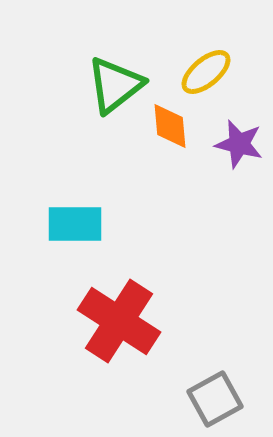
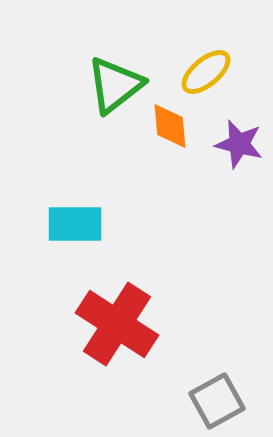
red cross: moved 2 px left, 3 px down
gray square: moved 2 px right, 2 px down
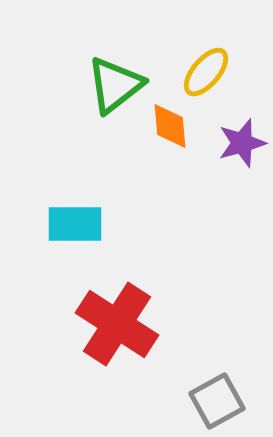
yellow ellipse: rotated 10 degrees counterclockwise
purple star: moved 3 px right, 1 px up; rotated 30 degrees counterclockwise
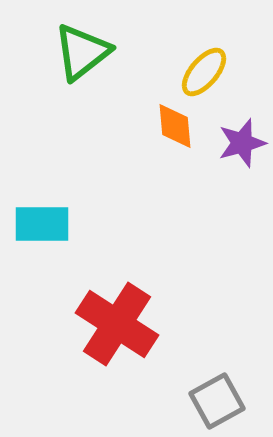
yellow ellipse: moved 2 px left
green triangle: moved 33 px left, 33 px up
orange diamond: moved 5 px right
cyan rectangle: moved 33 px left
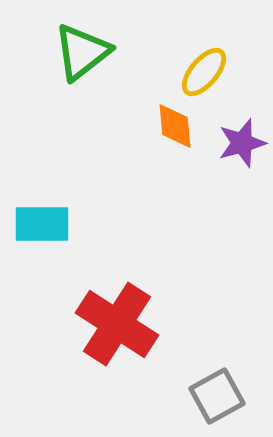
gray square: moved 5 px up
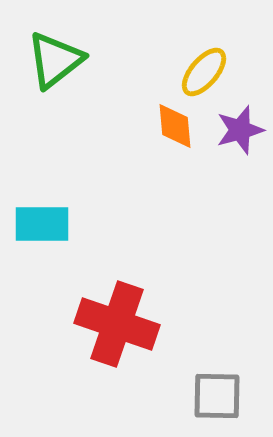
green triangle: moved 27 px left, 8 px down
purple star: moved 2 px left, 13 px up
red cross: rotated 14 degrees counterclockwise
gray square: rotated 30 degrees clockwise
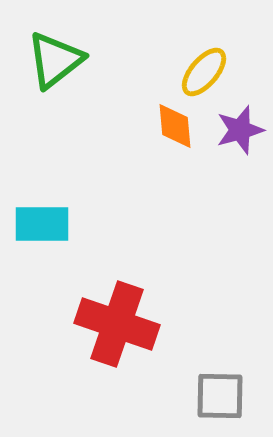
gray square: moved 3 px right
